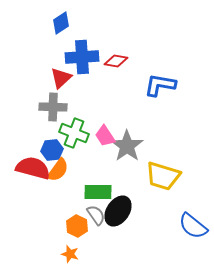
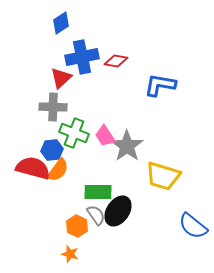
blue cross: rotated 8 degrees counterclockwise
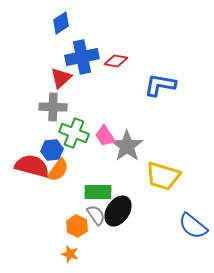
red semicircle: moved 1 px left, 2 px up
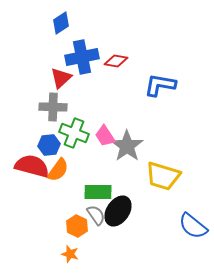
blue hexagon: moved 3 px left, 5 px up
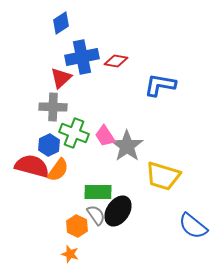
blue hexagon: rotated 20 degrees counterclockwise
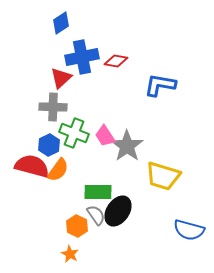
blue semicircle: moved 4 px left, 4 px down; rotated 24 degrees counterclockwise
orange star: rotated 12 degrees clockwise
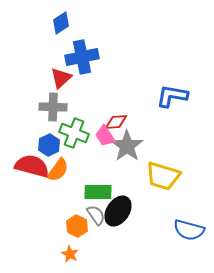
red diamond: moved 61 px down; rotated 15 degrees counterclockwise
blue L-shape: moved 12 px right, 11 px down
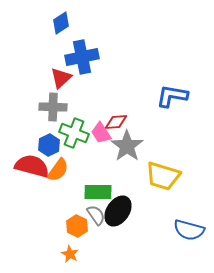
pink trapezoid: moved 4 px left, 3 px up
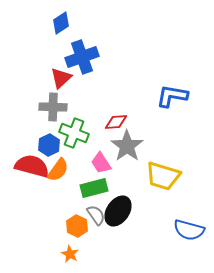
blue cross: rotated 8 degrees counterclockwise
pink trapezoid: moved 30 px down
green rectangle: moved 4 px left, 4 px up; rotated 16 degrees counterclockwise
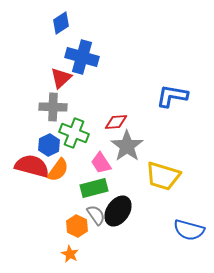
blue cross: rotated 36 degrees clockwise
